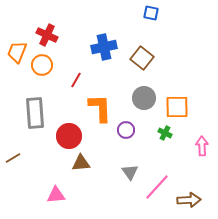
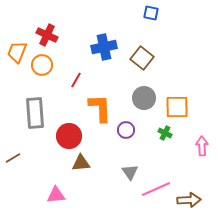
pink line: moved 1 px left, 2 px down; rotated 24 degrees clockwise
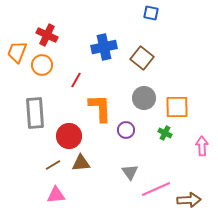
brown line: moved 40 px right, 7 px down
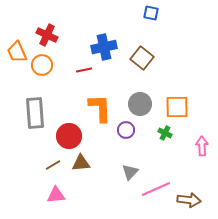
orange trapezoid: rotated 45 degrees counterclockwise
red line: moved 8 px right, 10 px up; rotated 49 degrees clockwise
gray circle: moved 4 px left, 6 px down
gray triangle: rotated 18 degrees clockwise
brown arrow: rotated 10 degrees clockwise
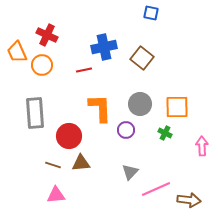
brown line: rotated 49 degrees clockwise
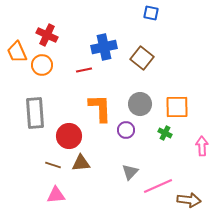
pink line: moved 2 px right, 3 px up
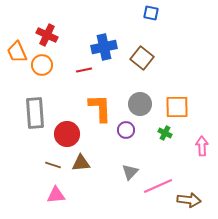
red circle: moved 2 px left, 2 px up
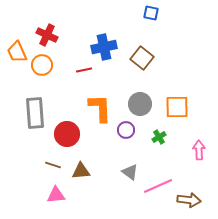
green cross: moved 6 px left, 4 px down; rotated 32 degrees clockwise
pink arrow: moved 3 px left, 4 px down
brown triangle: moved 8 px down
gray triangle: rotated 36 degrees counterclockwise
